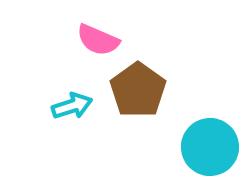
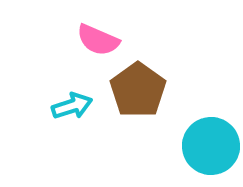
cyan circle: moved 1 px right, 1 px up
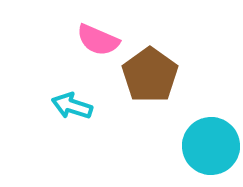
brown pentagon: moved 12 px right, 15 px up
cyan arrow: rotated 144 degrees counterclockwise
